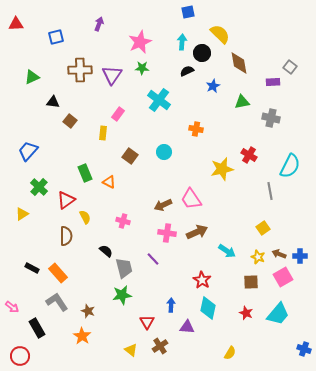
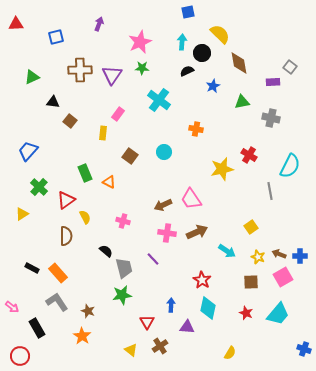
yellow square at (263, 228): moved 12 px left, 1 px up
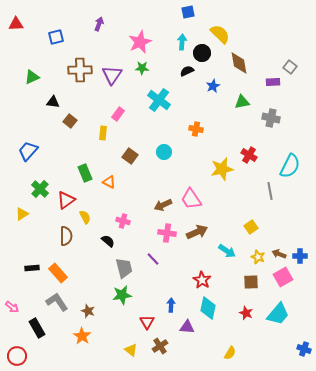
green cross at (39, 187): moved 1 px right, 2 px down
black semicircle at (106, 251): moved 2 px right, 10 px up
black rectangle at (32, 268): rotated 32 degrees counterclockwise
red circle at (20, 356): moved 3 px left
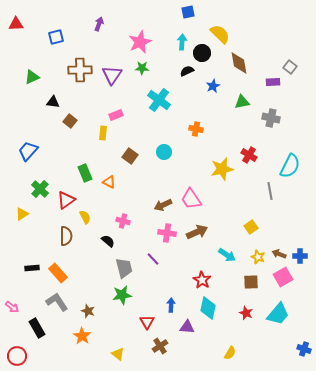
pink rectangle at (118, 114): moved 2 px left, 1 px down; rotated 32 degrees clockwise
cyan arrow at (227, 251): moved 4 px down
yellow triangle at (131, 350): moved 13 px left, 4 px down
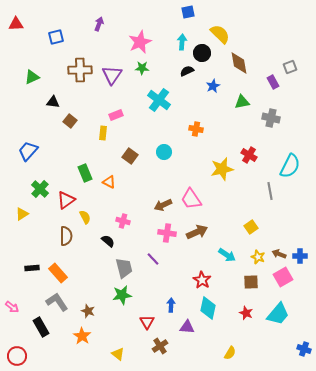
gray square at (290, 67): rotated 32 degrees clockwise
purple rectangle at (273, 82): rotated 64 degrees clockwise
black rectangle at (37, 328): moved 4 px right, 1 px up
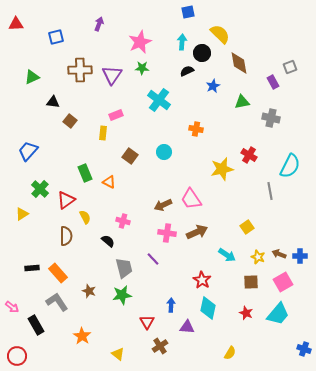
yellow square at (251, 227): moved 4 px left
pink square at (283, 277): moved 5 px down
brown star at (88, 311): moved 1 px right, 20 px up
black rectangle at (41, 327): moved 5 px left, 2 px up
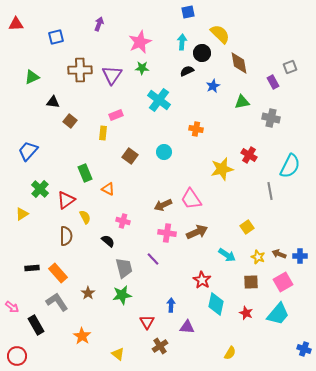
orange triangle at (109, 182): moved 1 px left, 7 px down
brown star at (89, 291): moved 1 px left, 2 px down; rotated 16 degrees clockwise
cyan diamond at (208, 308): moved 8 px right, 4 px up
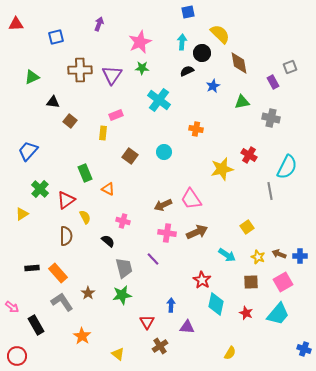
cyan semicircle at (290, 166): moved 3 px left, 1 px down
gray L-shape at (57, 302): moved 5 px right
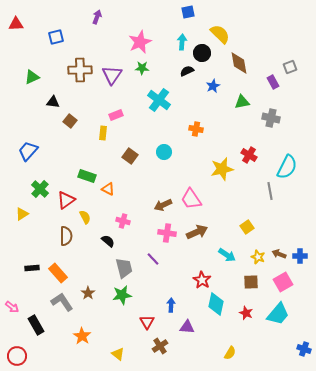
purple arrow at (99, 24): moved 2 px left, 7 px up
green rectangle at (85, 173): moved 2 px right, 3 px down; rotated 48 degrees counterclockwise
